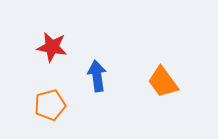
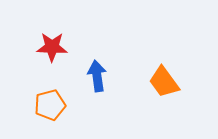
red star: rotated 8 degrees counterclockwise
orange trapezoid: moved 1 px right
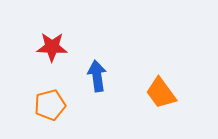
orange trapezoid: moved 3 px left, 11 px down
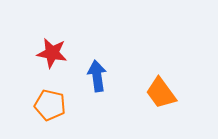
red star: moved 6 px down; rotated 8 degrees clockwise
orange pentagon: rotated 28 degrees clockwise
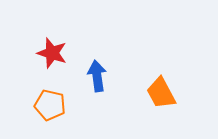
red star: rotated 8 degrees clockwise
orange trapezoid: rotated 8 degrees clockwise
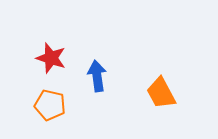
red star: moved 1 px left, 5 px down
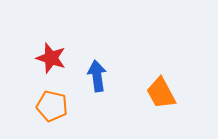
orange pentagon: moved 2 px right, 1 px down
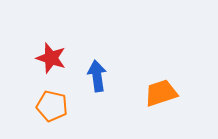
orange trapezoid: rotated 100 degrees clockwise
